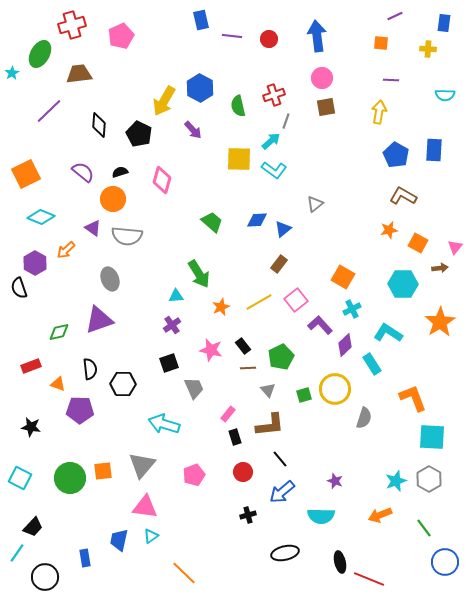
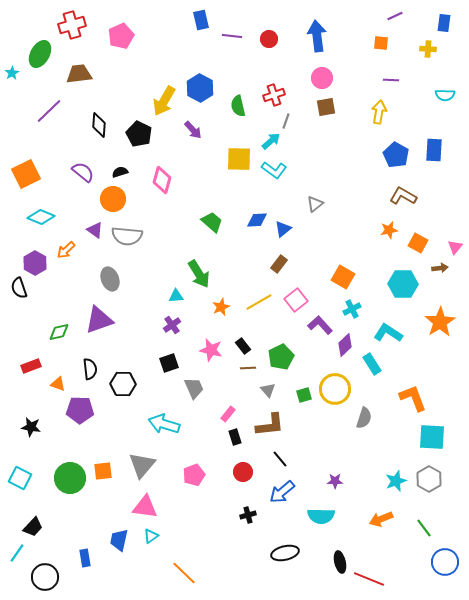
purple triangle at (93, 228): moved 2 px right, 2 px down
purple star at (335, 481): rotated 21 degrees counterclockwise
orange arrow at (380, 515): moved 1 px right, 4 px down
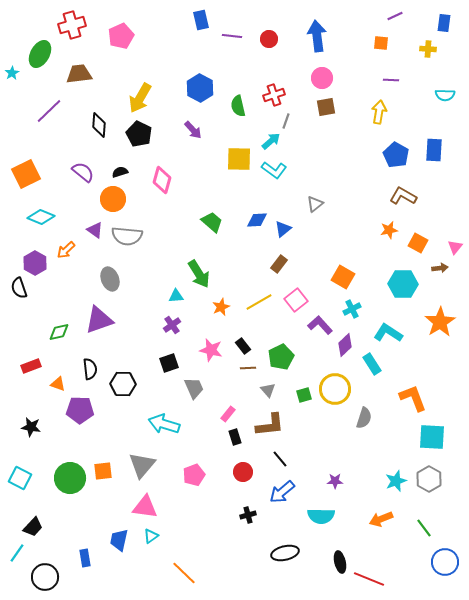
yellow arrow at (164, 101): moved 24 px left, 3 px up
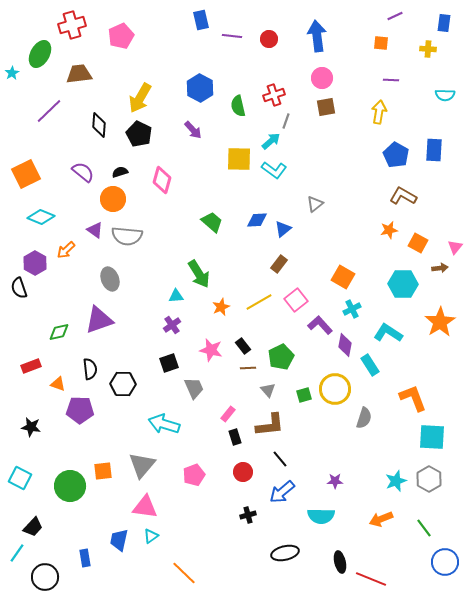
purple diamond at (345, 345): rotated 35 degrees counterclockwise
cyan rectangle at (372, 364): moved 2 px left, 1 px down
green circle at (70, 478): moved 8 px down
red line at (369, 579): moved 2 px right
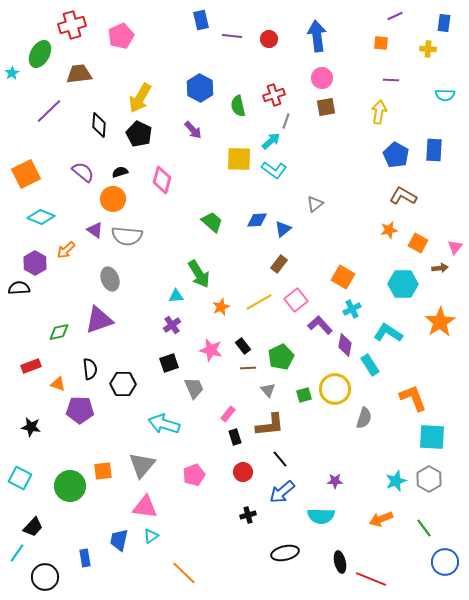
black semicircle at (19, 288): rotated 105 degrees clockwise
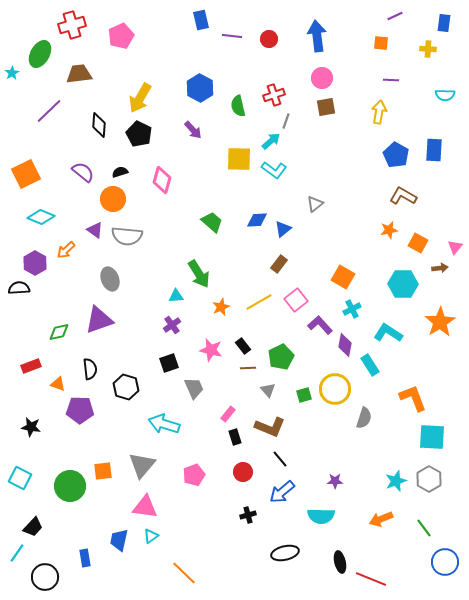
black hexagon at (123, 384): moved 3 px right, 3 px down; rotated 15 degrees clockwise
brown L-shape at (270, 425): moved 2 px down; rotated 28 degrees clockwise
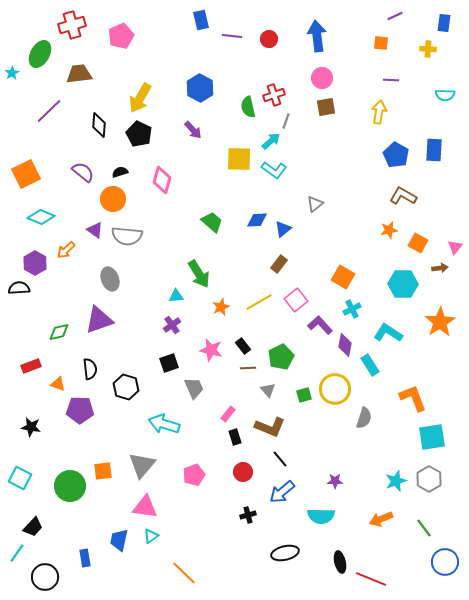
green semicircle at (238, 106): moved 10 px right, 1 px down
cyan square at (432, 437): rotated 12 degrees counterclockwise
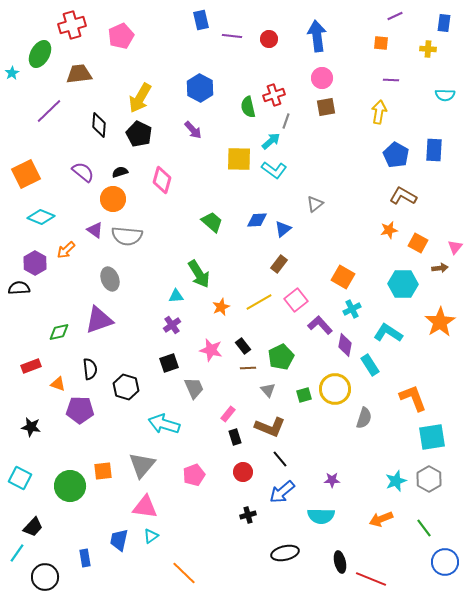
purple star at (335, 481): moved 3 px left, 1 px up
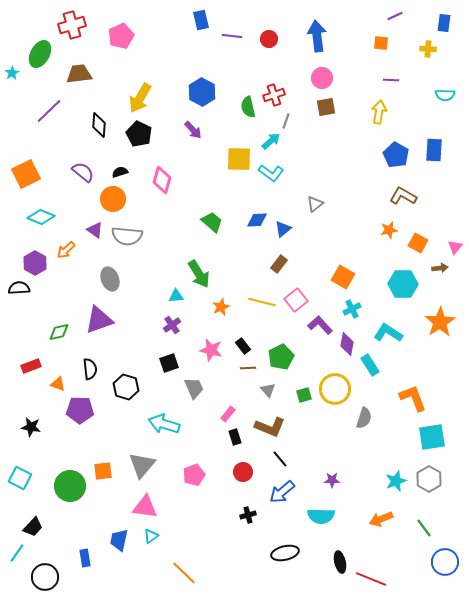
blue hexagon at (200, 88): moved 2 px right, 4 px down
cyan L-shape at (274, 170): moved 3 px left, 3 px down
yellow line at (259, 302): moved 3 px right; rotated 44 degrees clockwise
purple diamond at (345, 345): moved 2 px right, 1 px up
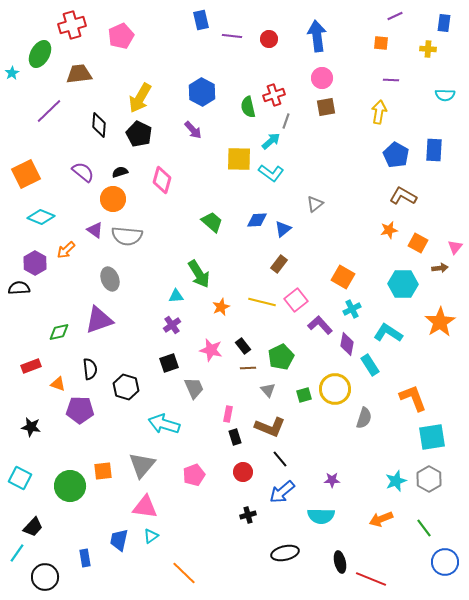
pink rectangle at (228, 414): rotated 28 degrees counterclockwise
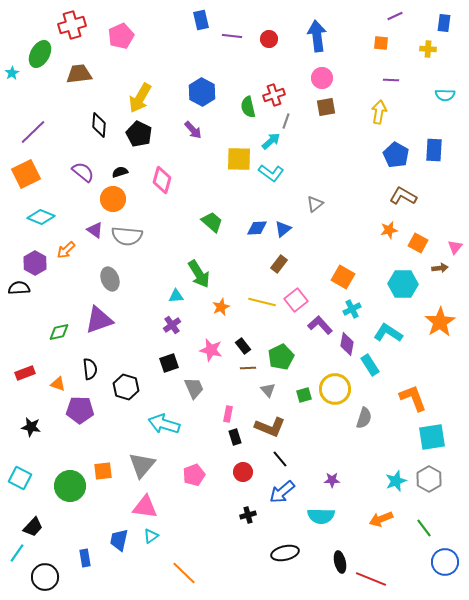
purple line at (49, 111): moved 16 px left, 21 px down
blue diamond at (257, 220): moved 8 px down
red rectangle at (31, 366): moved 6 px left, 7 px down
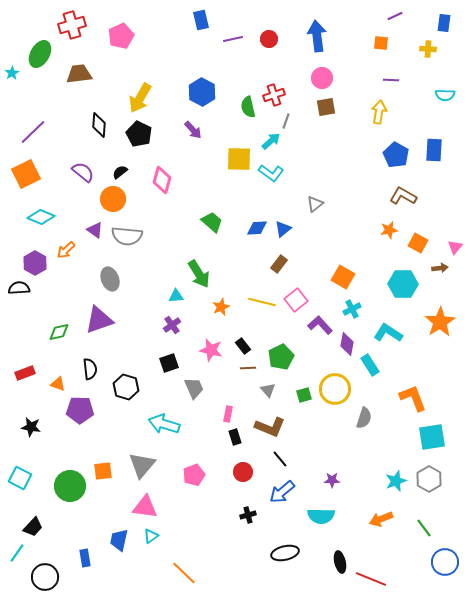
purple line at (232, 36): moved 1 px right, 3 px down; rotated 18 degrees counterclockwise
black semicircle at (120, 172): rotated 21 degrees counterclockwise
